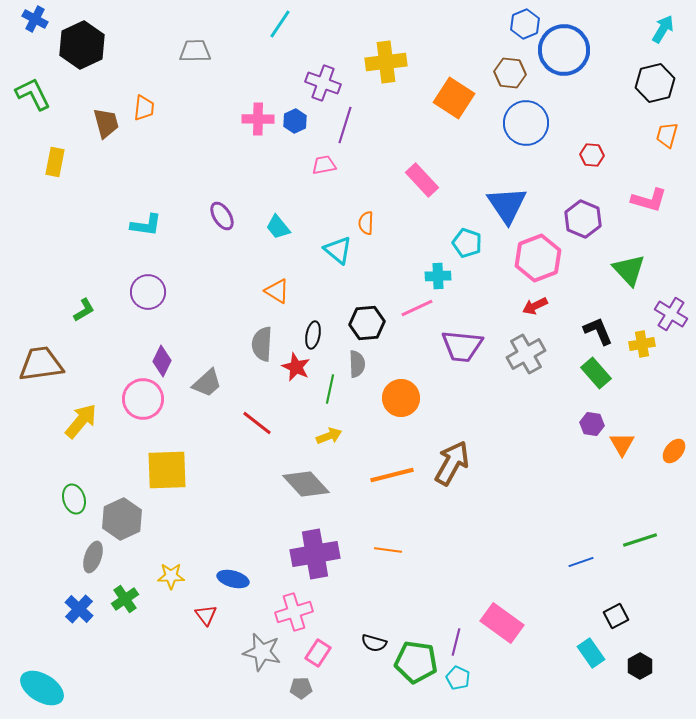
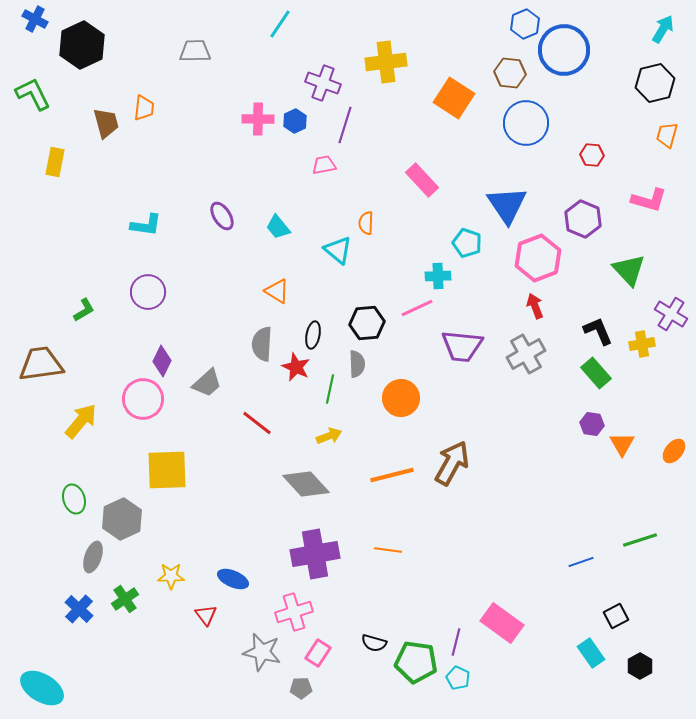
red arrow at (535, 306): rotated 95 degrees clockwise
blue ellipse at (233, 579): rotated 8 degrees clockwise
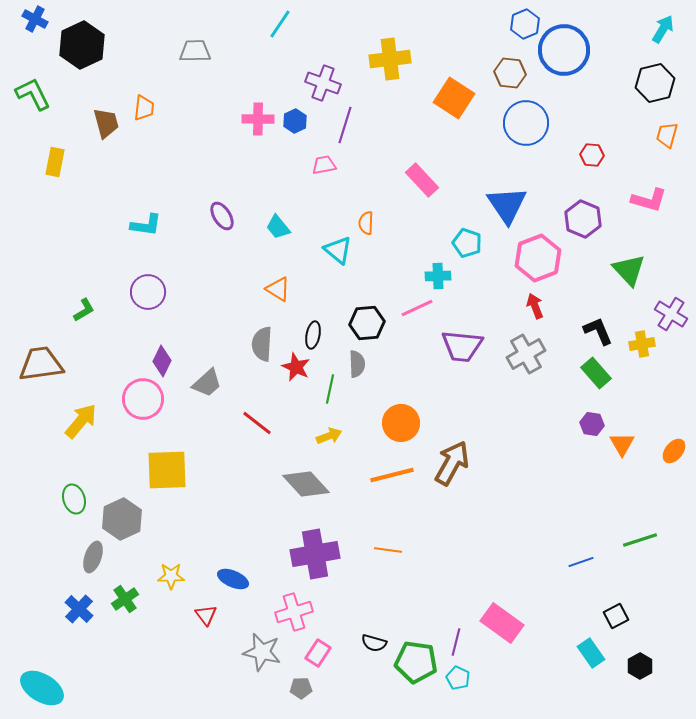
yellow cross at (386, 62): moved 4 px right, 3 px up
orange triangle at (277, 291): moved 1 px right, 2 px up
orange circle at (401, 398): moved 25 px down
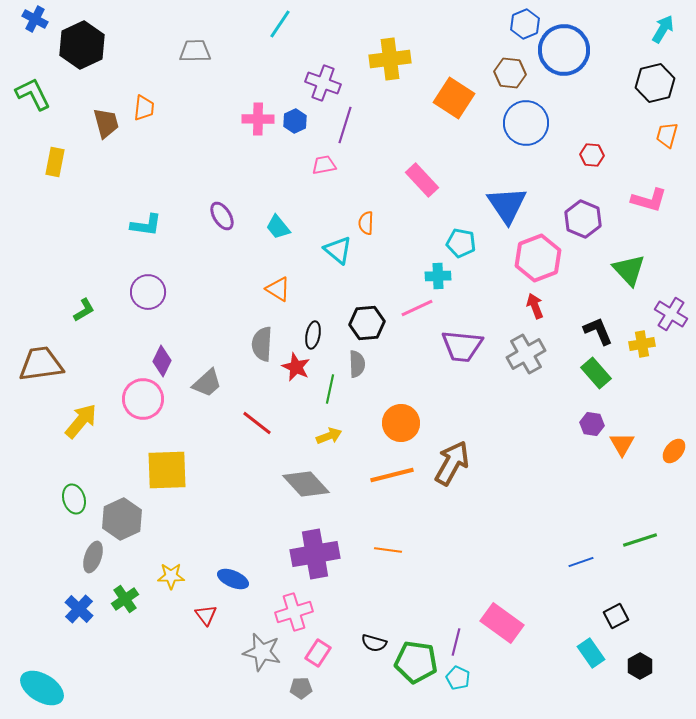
cyan pentagon at (467, 243): moved 6 px left; rotated 8 degrees counterclockwise
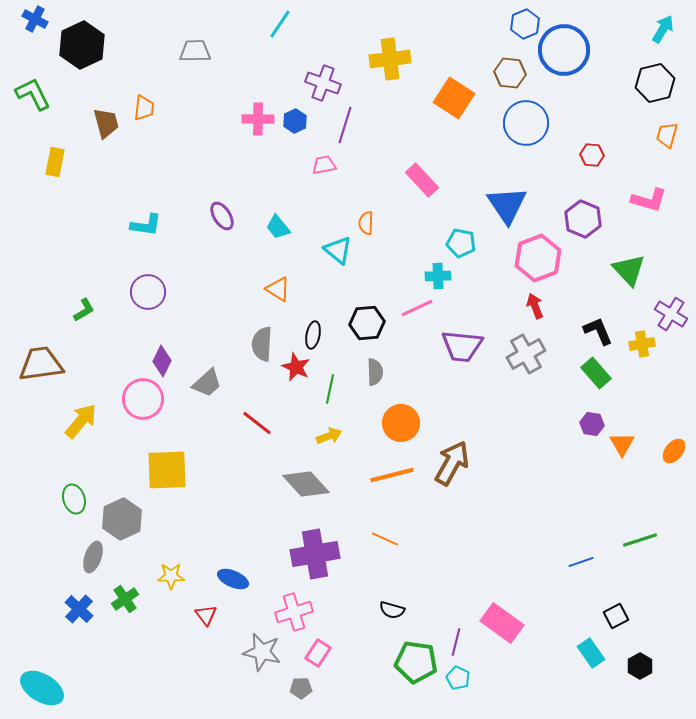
gray semicircle at (357, 364): moved 18 px right, 8 px down
orange line at (388, 550): moved 3 px left, 11 px up; rotated 16 degrees clockwise
black semicircle at (374, 643): moved 18 px right, 33 px up
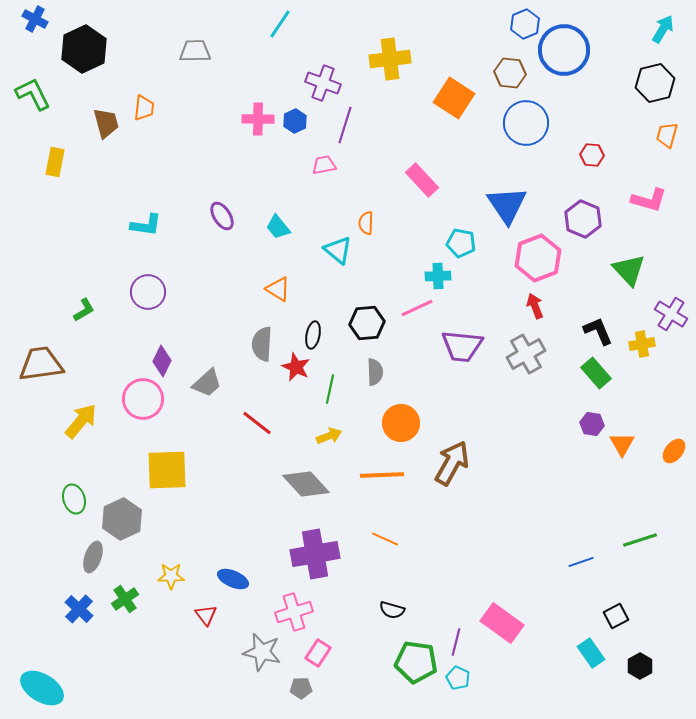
black hexagon at (82, 45): moved 2 px right, 4 px down
orange line at (392, 475): moved 10 px left; rotated 12 degrees clockwise
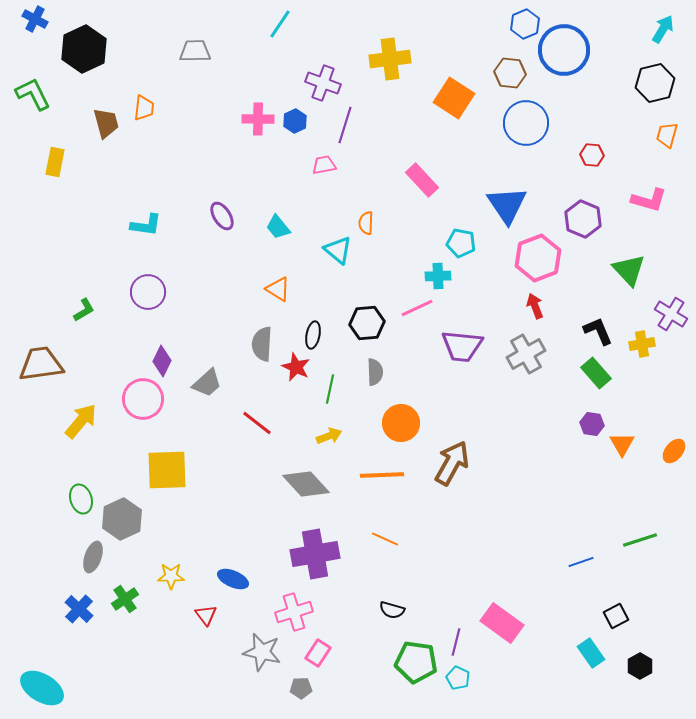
green ellipse at (74, 499): moved 7 px right
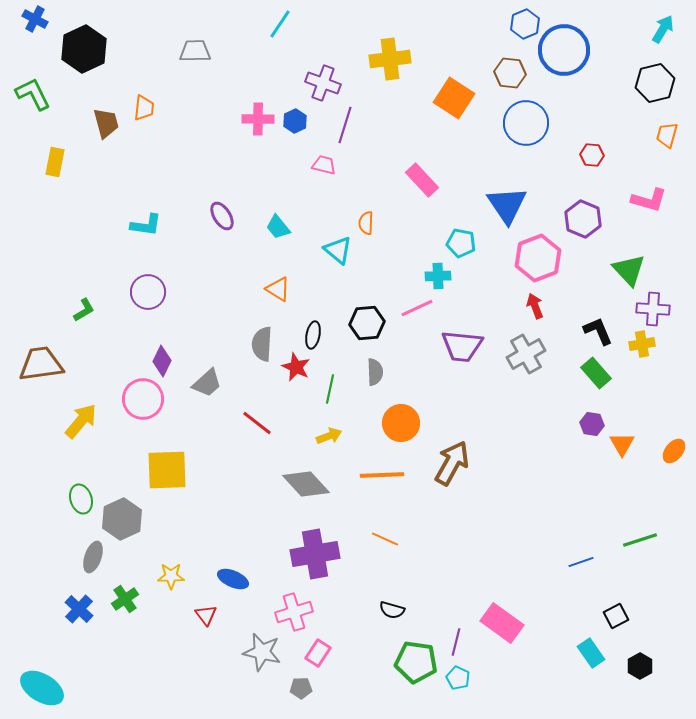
pink trapezoid at (324, 165): rotated 25 degrees clockwise
purple cross at (671, 314): moved 18 px left, 5 px up; rotated 28 degrees counterclockwise
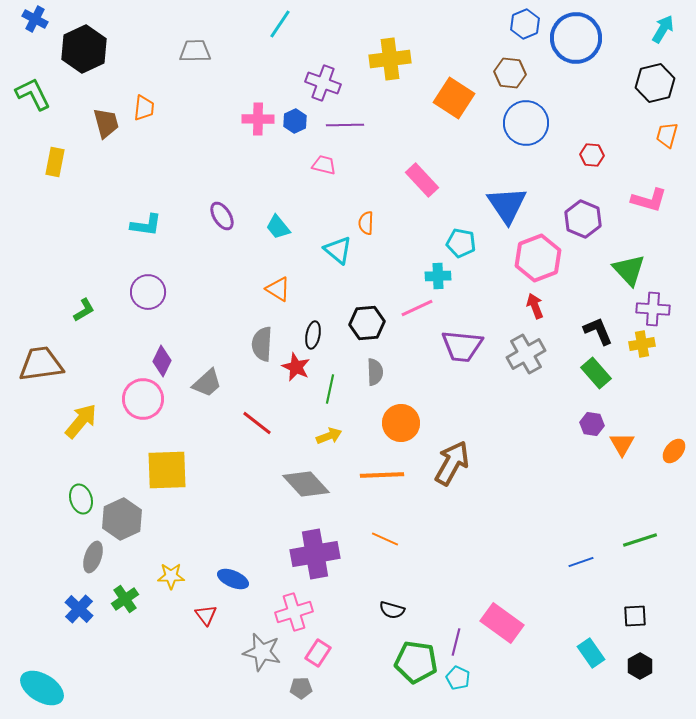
blue circle at (564, 50): moved 12 px right, 12 px up
purple line at (345, 125): rotated 72 degrees clockwise
black square at (616, 616): moved 19 px right; rotated 25 degrees clockwise
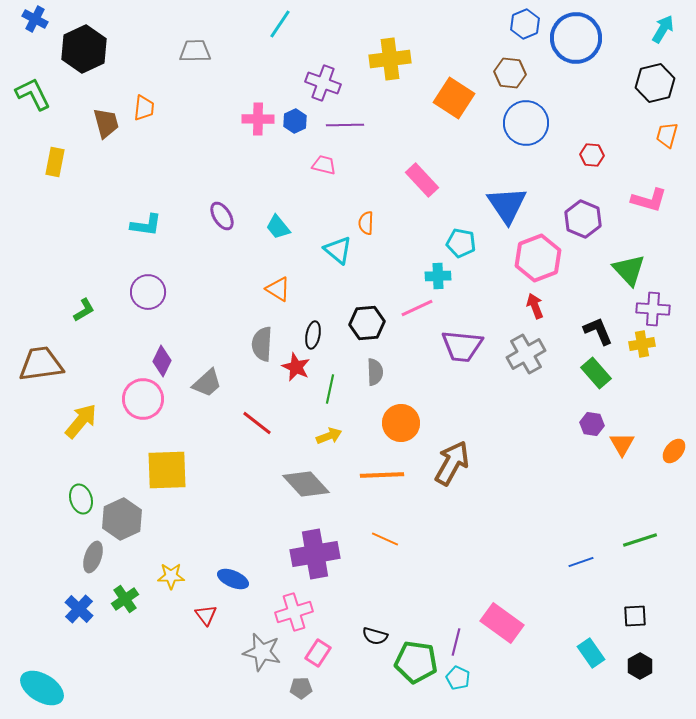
black semicircle at (392, 610): moved 17 px left, 26 px down
